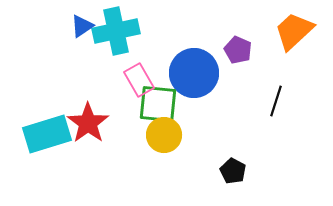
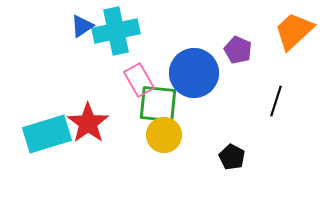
black pentagon: moved 1 px left, 14 px up
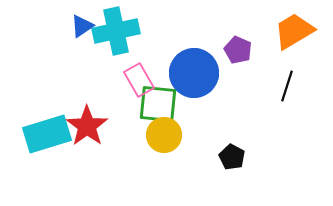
orange trapezoid: rotated 12 degrees clockwise
black line: moved 11 px right, 15 px up
red star: moved 1 px left, 3 px down
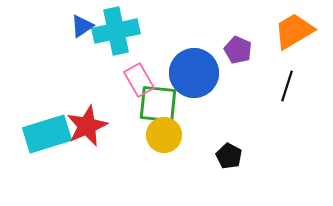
red star: rotated 12 degrees clockwise
black pentagon: moved 3 px left, 1 px up
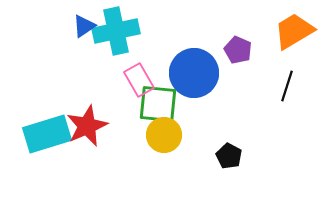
blue triangle: moved 2 px right
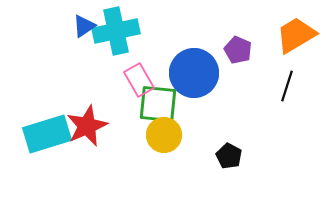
orange trapezoid: moved 2 px right, 4 px down
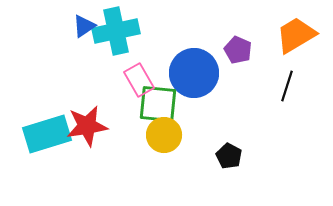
red star: rotated 15 degrees clockwise
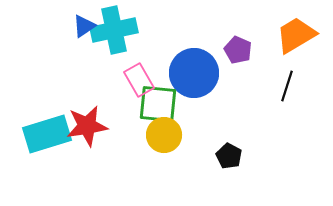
cyan cross: moved 2 px left, 1 px up
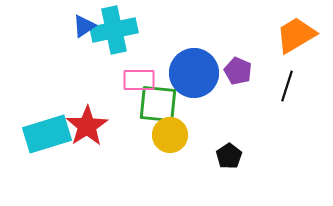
purple pentagon: moved 21 px down
pink rectangle: rotated 60 degrees counterclockwise
red star: rotated 24 degrees counterclockwise
yellow circle: moved 6 px right
black pentagon: rotated 10 degrees clockwise
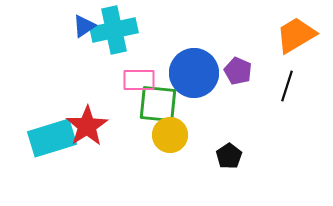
cyan rectangle: moved 5 px right, 4 px down
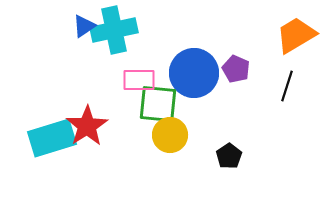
purple pentagon: moved 2 px left, 2 px up
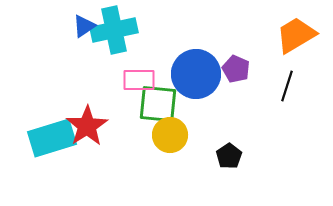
blue circle: moved 2 px right, 1 px down
